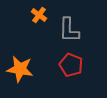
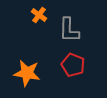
red pentagon: moved 2 px right
orange star: moved 7 px right, 4 px down
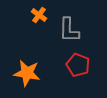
red pentagon: moved 5 px right
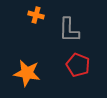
orange cross: moved 3 px left; rotated 21 degrees counterclockwise
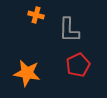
red pentagon: rotated 25 degrees clockwise
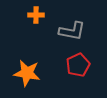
orange cross: rotated 14 degrees counterclockwise
gray L-shape: moved 3 px right, 1 px down; rotated 80 degrees counterclockwise
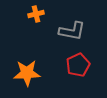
orange cross: moved 1 px up; rotated 14 degrees counterclockwise
orange star: rotated 12 degrees counterclockwise
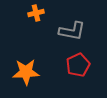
orange cross: moved 1 px up
orange star: moved 1 px left, 1 px up
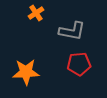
orange cross: rotated 21 degrees counterclockwise
red pentagon: moved 1 px right, 1 px up; rotated 20 degrees clockwise
